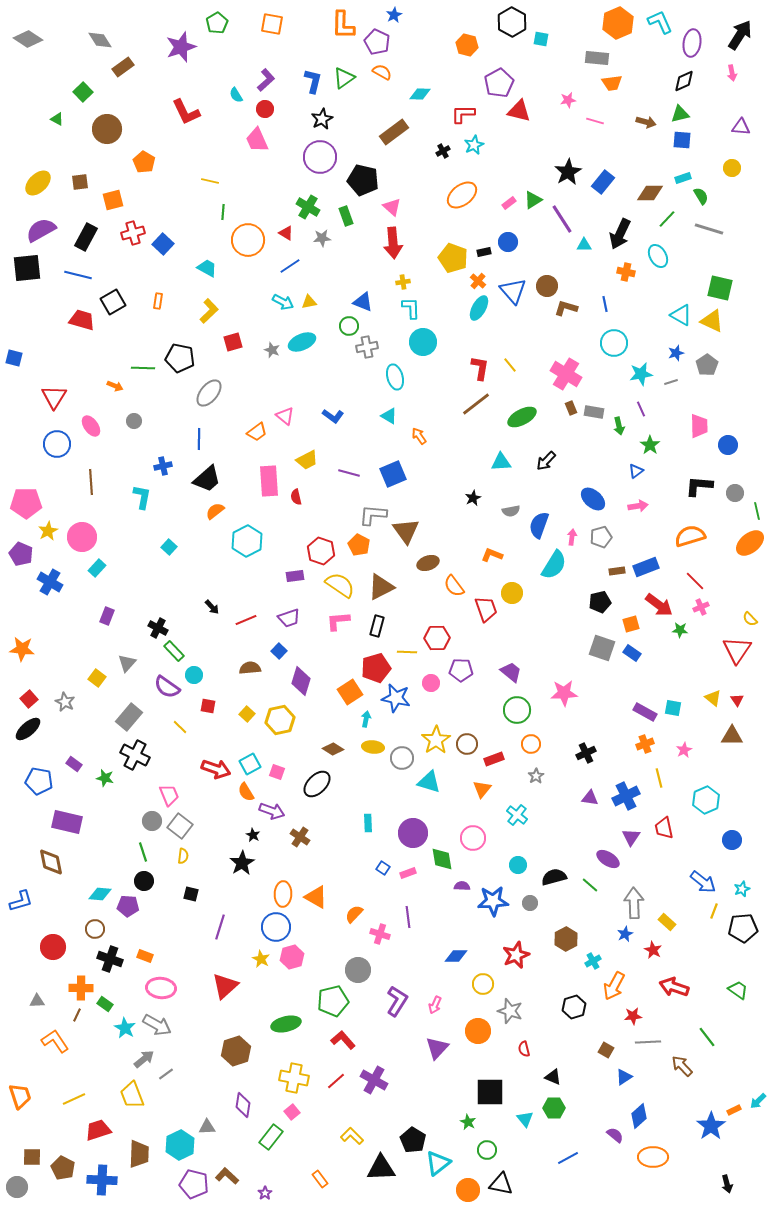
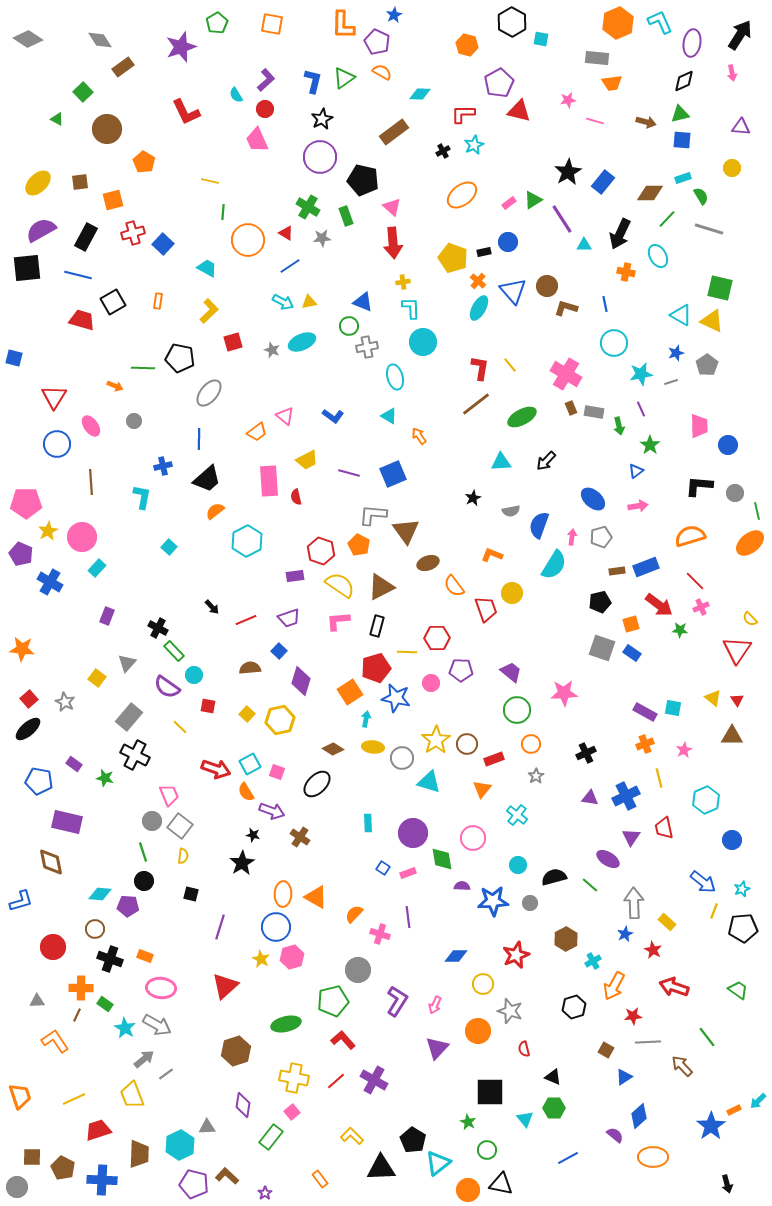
black star at (253, 835): rotated 16 degrees counterclockwise
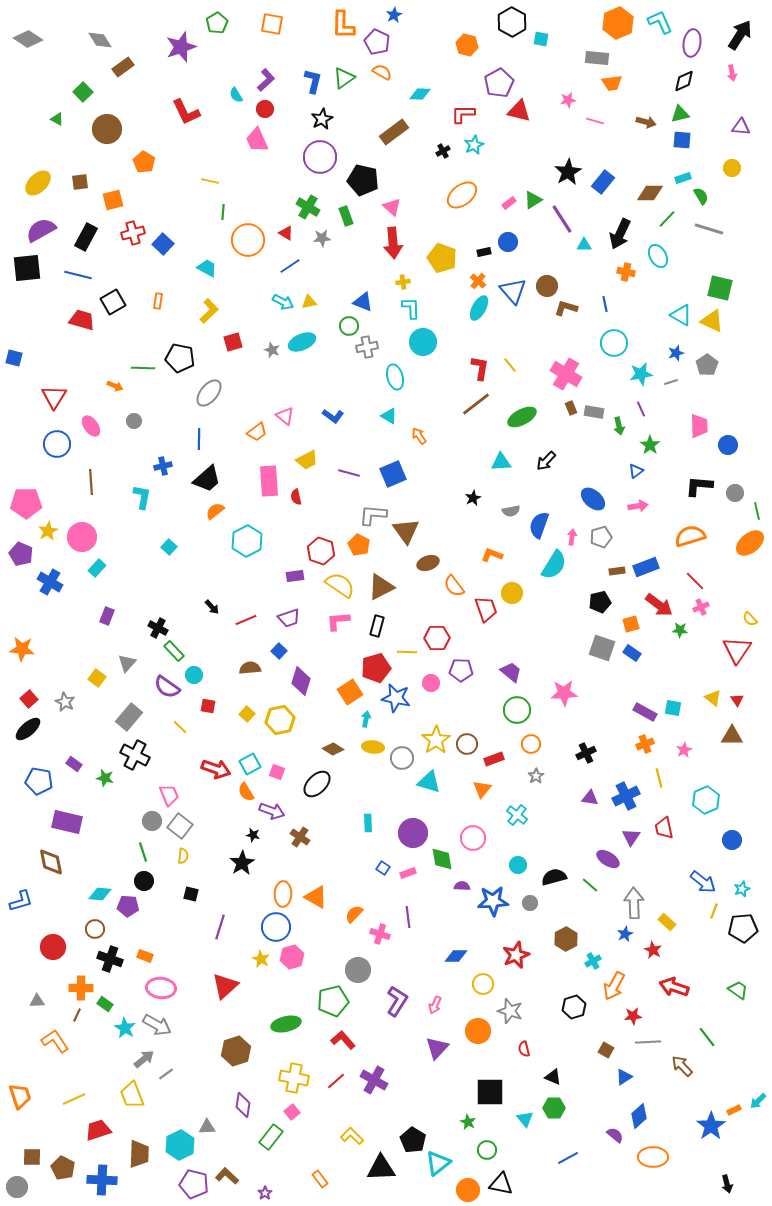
yellow pentagon at (453, 258): moved 11 px left
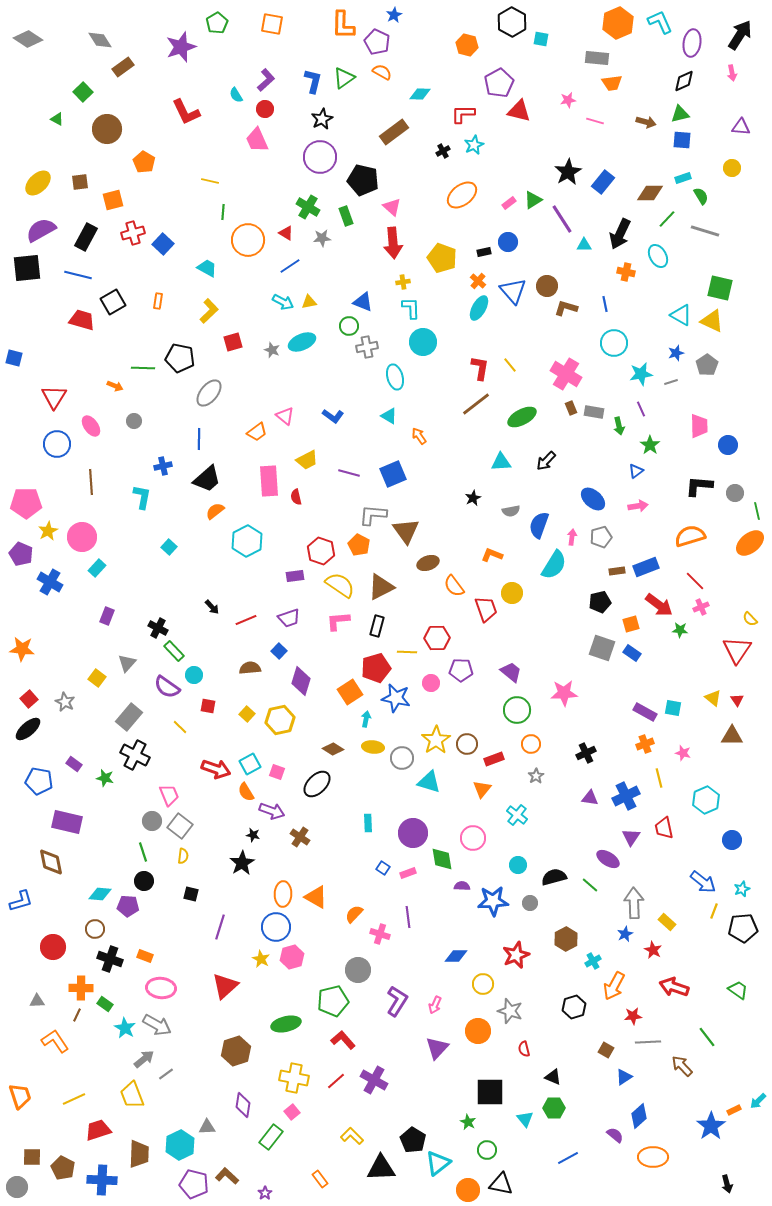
gray line at (709, 229): moved 4 px left, 2 px down
pink star at (684, 750): moved 1 px left, 3 px down; rotated 28 degrees counterclockwise
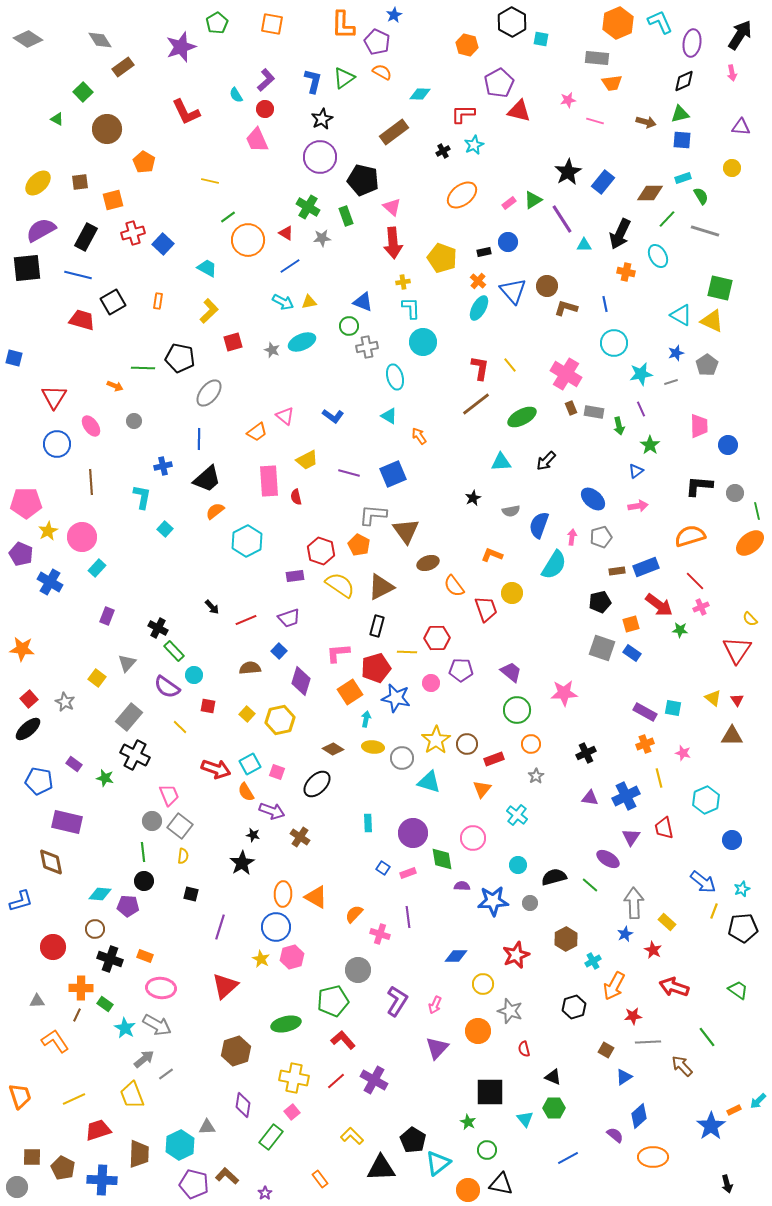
green line at (223, 212): moved 5 px right, 5 px down; rotated 49 degrees clockwise
cyan square at (169, 547): moved 4 px left, 18 px up
pink L-shape at (338, 621): moved 32 px down
green line at (143, 852): rotated 12 degrees clockwise
